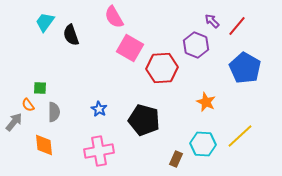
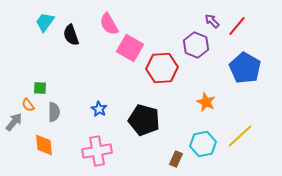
pink semicircle: moved 5 px left, 7 px down
cyan hexagon: rotated 15 degrees counterclockwise
pink cross: moved 2 px left
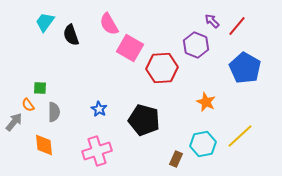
pink cross: rotated 8 degrees counterclockwise
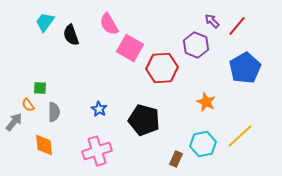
blue pentagon: rotated 12 degrees clockwise
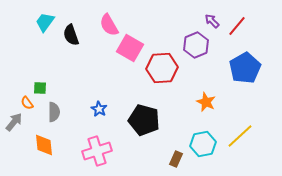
pink semicircle: moved 1 px down
purple hexagon: rotated 15 degrees clockwise
orange semicircle: moved 1 px left, 2 px up
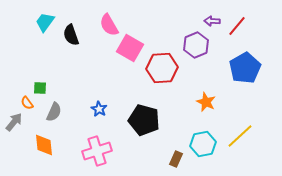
purple arrow: rotated 42 degrees counterclockwise
gray semicircle: rotated 24 degrees clockwise
